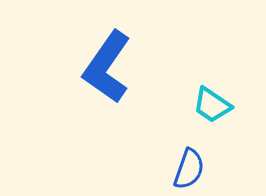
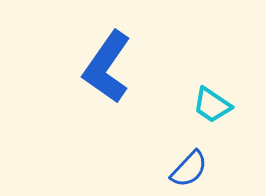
blue semicircle: rotated 24 degrees clockwise
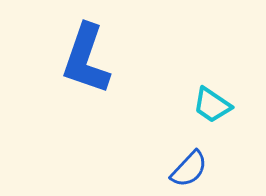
blue L-shape: moved 21 px left, 8 px up; rotated 16 degrees counterclockwise
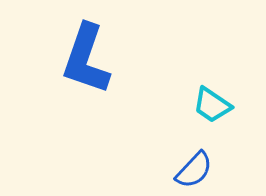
blue semicircle: moved 5 px right, 1 px down
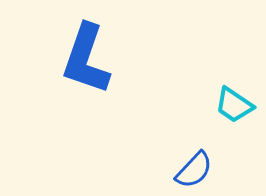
cyan trapezoid: moved 22 px right
